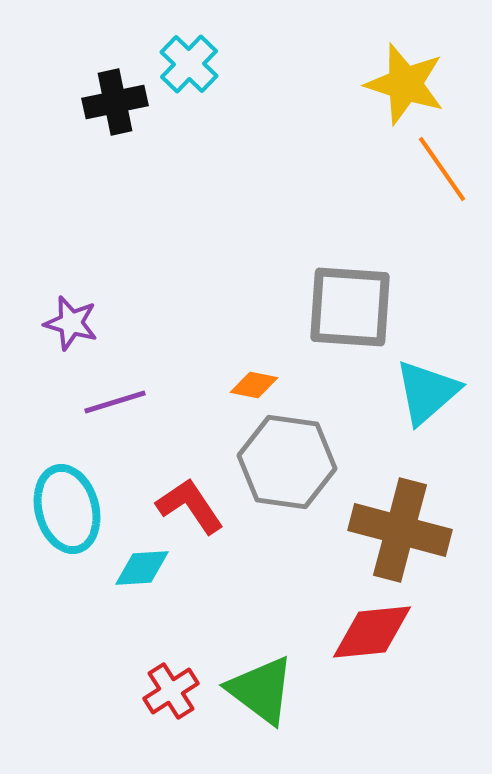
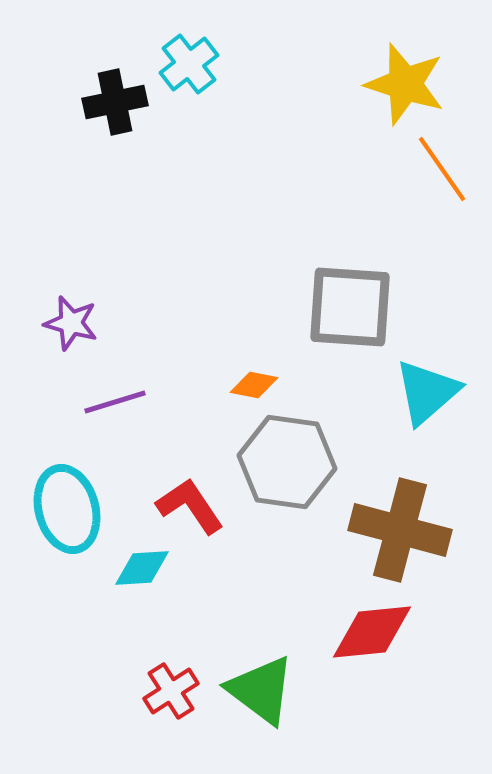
cyan cross: rotated 8 degrees clockwise
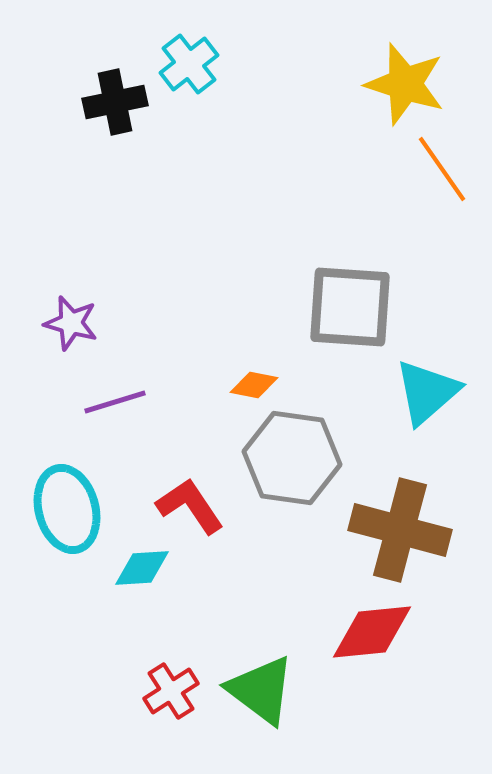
gray hexagon: moved 5 px right, 4 px up
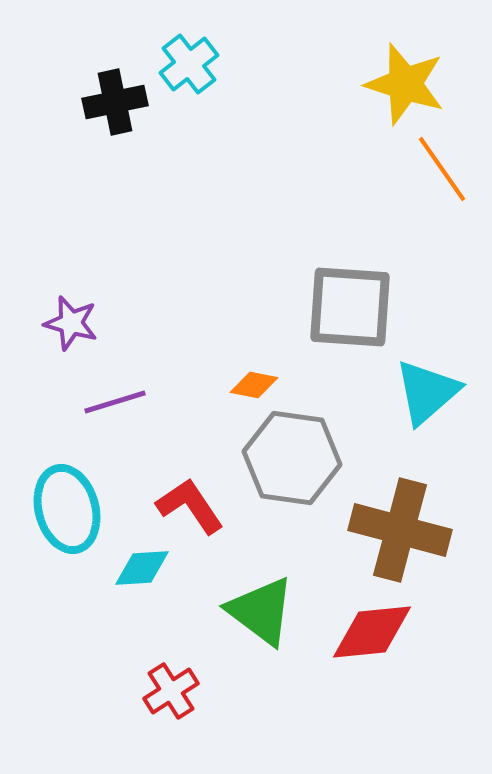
green triangle: moved 79 px up
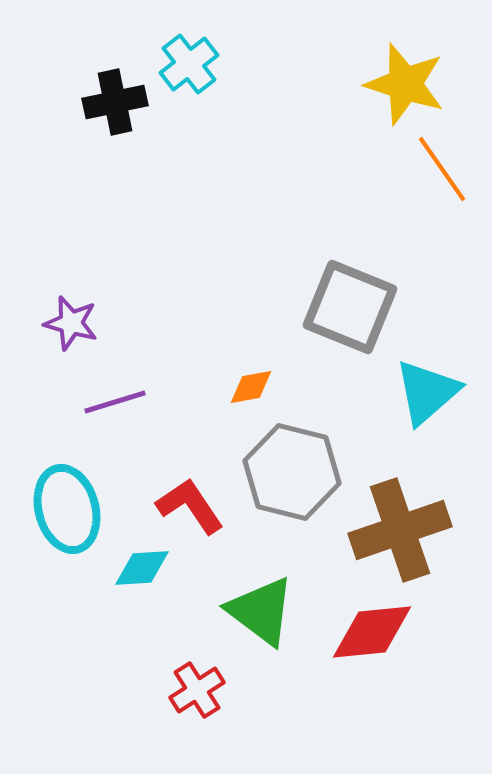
gray square: rotated 18 degrees clockwise
orange diamond: moved 3 px left, 2 px down; rotated 21 degrees counterclockwise
gray hexagon: moved 14 px down; rotated 6 degrees clockwise
brown cross: rotated 34 degrees counterclockwise
red cross: moved 26 px right, 1 px up
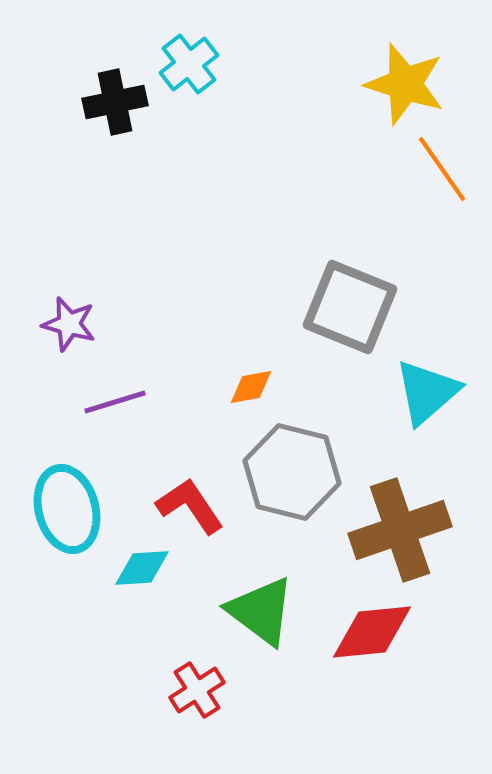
purple star: moved 2 px left, 1 px down
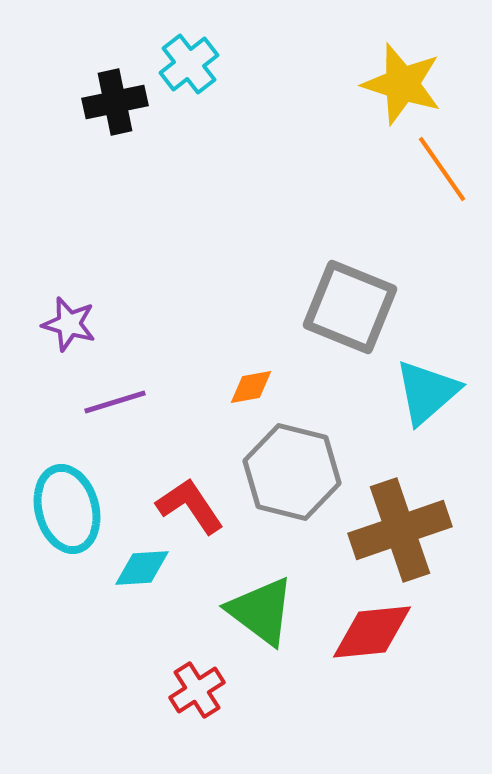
yellow star: moved 3 px left
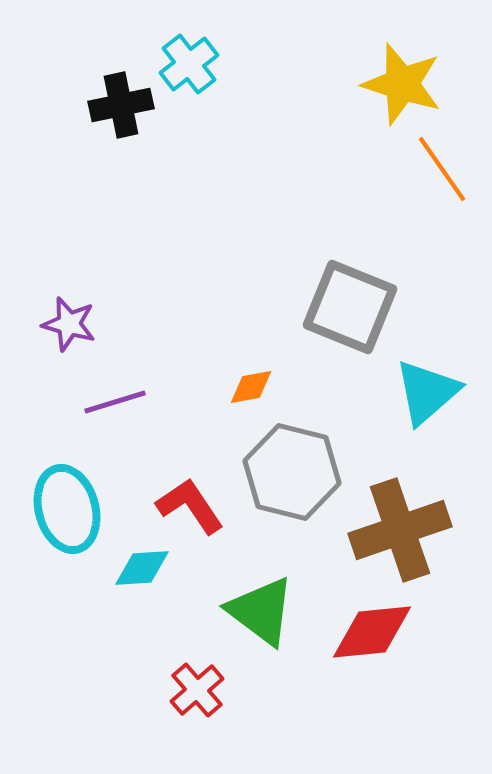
black cross: moved 6 px right, 3 px down
red cross: rotated 8 degrees counterclockwise
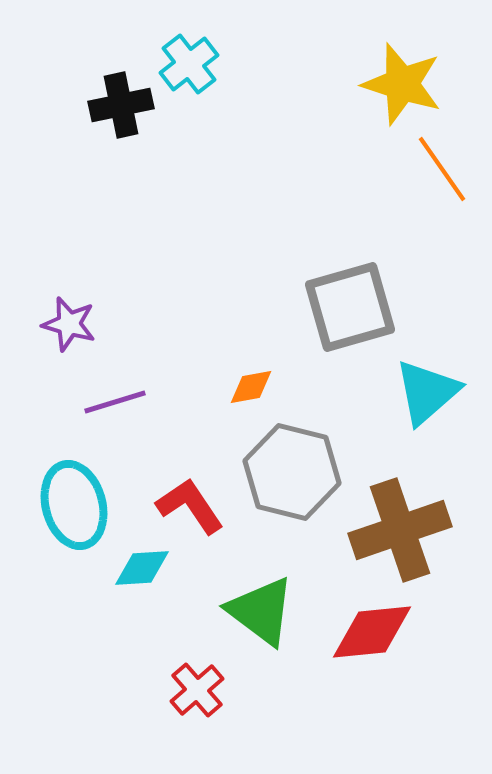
gray square: rotated 38 degrees counterclockwise
cyan ellipse: moved 7 px right, 4 px up
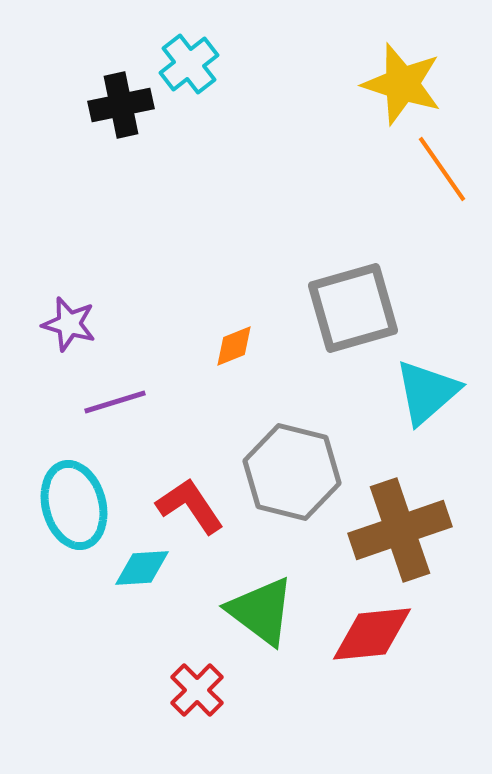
gray square: moved 3 px right, 1 px down
orange diamond: moved 17 px left, 41 px up; rotated 12 degrees counterclockwise
red diamond: moved 2 px down
red cross: rotated 4 degrees counterclockwise
